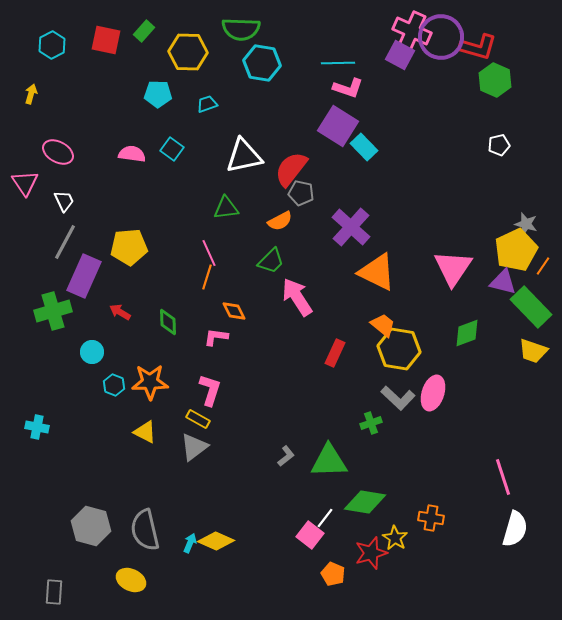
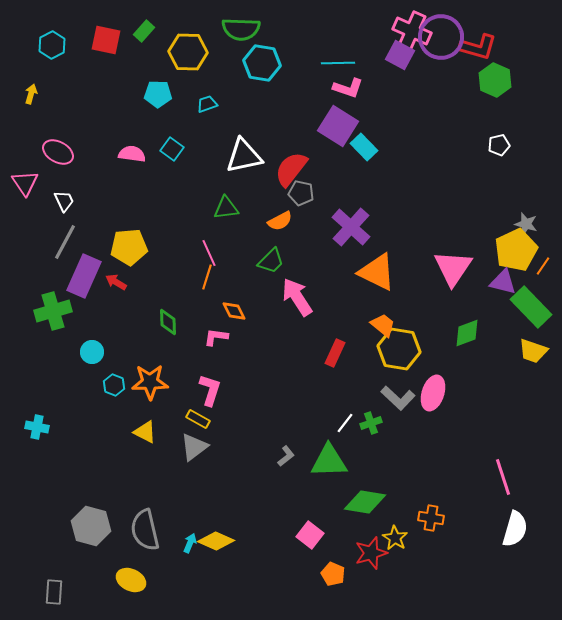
red arrow at (120, 312): moved 4 px left, 30 px up
white line at (325, 518): moved 20 px right, 95 px up
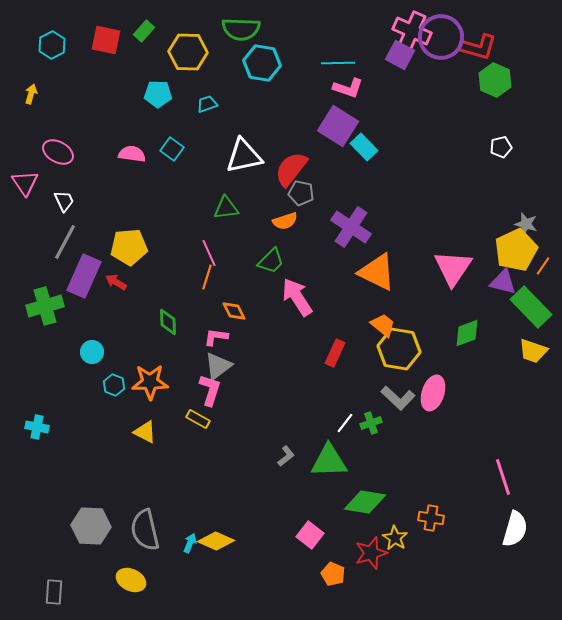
white pentagon at (499, 145): moved 2 px right, 2 px down
orange semicircle at (280, 221): moved 5 px right; rotated 10 degrees clockwise
purple cross at (351, 227): rotated 9 degrees counterclockwise
green cross at (53, 311): moved 8 px left, 5 px up
gray triangle at (194, 447): moved 24 px right, 81 px up
gray hexagon at (91, 526): rotated 12 degrees counterclockwise
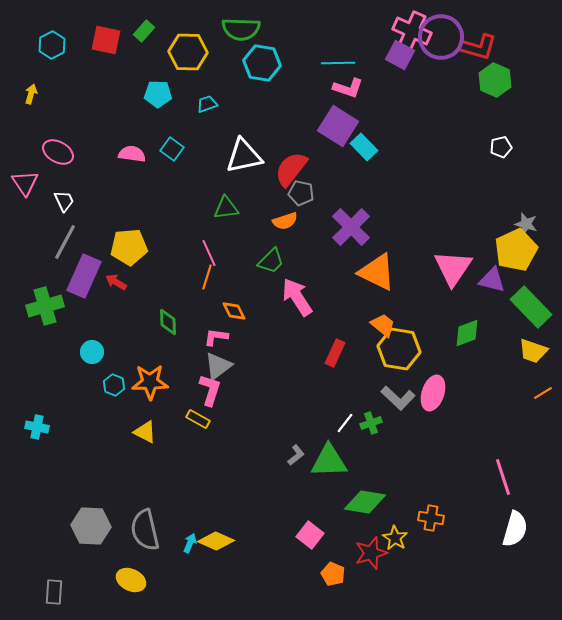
purple cross at (351, 227): rotated 12 degrees clockwise
orange line at (543, 266): moved 127 px down; rotated 24 degrees clockwise
purple triangle at (503, 282): moved 11 px left, 2 px up
gray L-shape at (286, 456): moved 10 px right, 1 px up
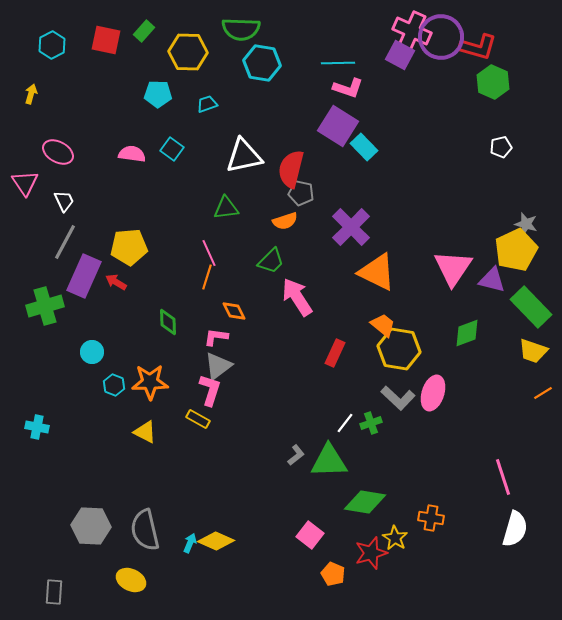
green hexagon at (495, 80): moved 2 px left, 2 px down
red semicircle at (291, 169): rotated 24 degrees counterclockwise
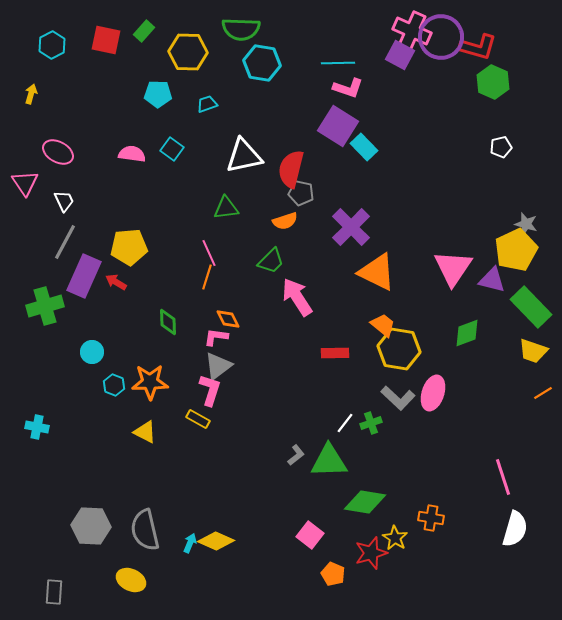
orange diamond at (234, 311): moved 6 px left, 8 px down
red rectangle at (335, 353): rotated 64 degrees clockwise
